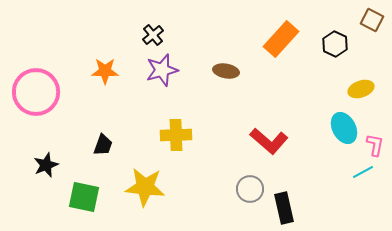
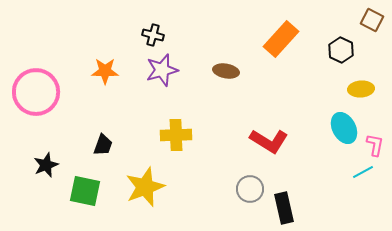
black cross: rotated 35 degrees counterclockwise
black hexagon: moved 6 px right, 6 px down
yellow ellipse: rotated 15 degrees clockwise
red L-shape: rotated 9 degrees counterclockwise
yellow star: rotated 27 degrees counterclockwise
green square: moved 1 px right, 6 px up
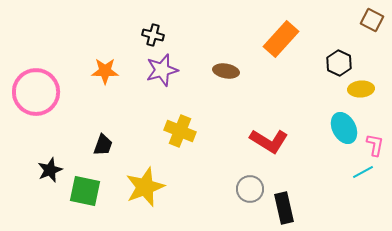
black hexagon: moved 2 px left, 13 px down
yellow cross: moved 4 px right, 4 px up; rotated 24 degrees clockwise
black star: moved 4 px right, 5 px down
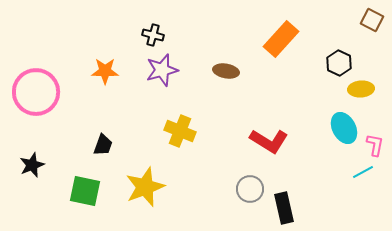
black star: moved 18 px left, 5 px up
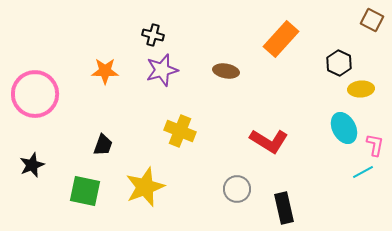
pink circle: moved 1 px left, 2 px down
gray circle: moved 13 px left
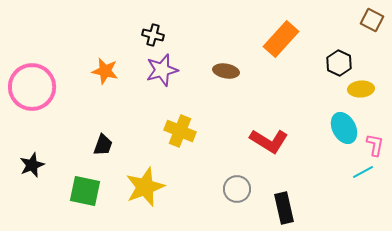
orange star: rotated 12 degrees clockwise
pink circle: moved 3 px left, 7 px up
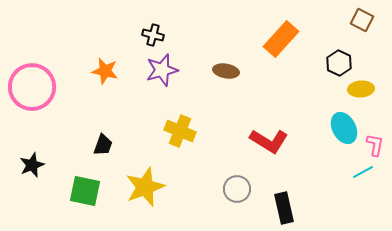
brown square: moved 10 px left
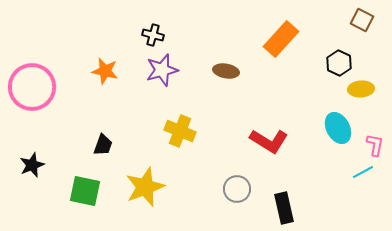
cyan ellipse: moved 6 px left
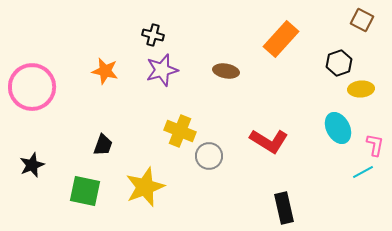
black hexagon: rotated 15 degrees clockwise
gray circle: moved 28 px left, 33 px up
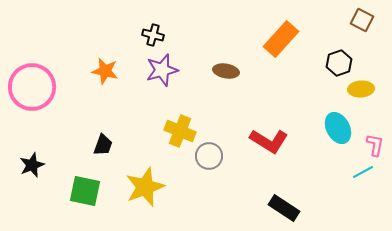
black rectangle: rotated 44 degrees counterclockwise
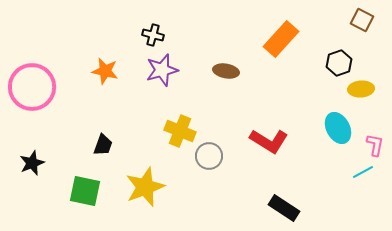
black star: moved 2 px up
